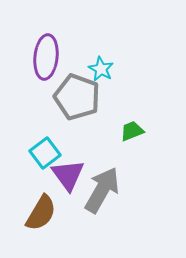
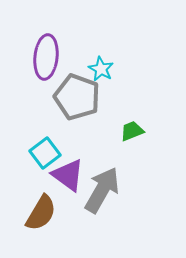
purple triangle: rotated 18 degrees counterclockwise
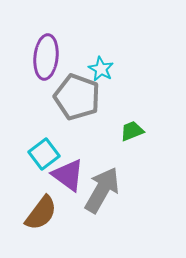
cyan square: moved 1 px left, 1 px down
brown semicircle: rotated 6 degrees clockwise
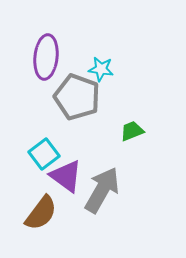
cyan star: rotated 20 degrees counterclockwise
purple triangle: moved 2 px left, 1 px down
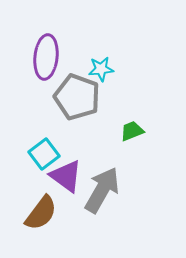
cyan star: rotated 15 degrees counterclockwise
